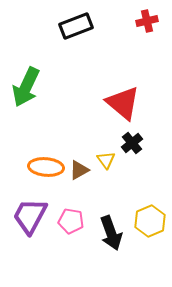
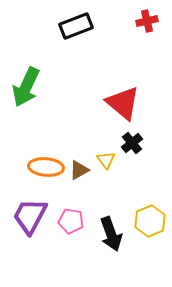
black arrow: moved 1 px down
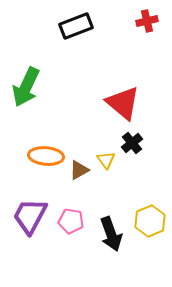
orange ellipse: moved 11 px up
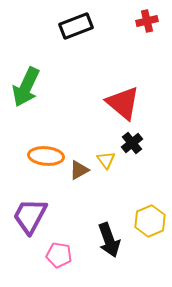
pink pentagon: moved 12 px left, 34 px down
black arrow: moved 2 px left, 6 px down
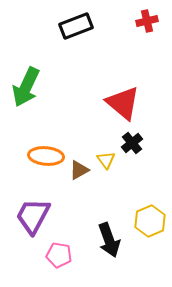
purple trapezoid: moved 3 px right
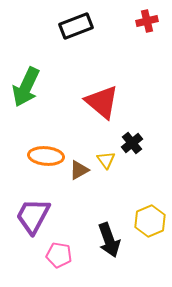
red triangle: moved 21 px left, 1 px up
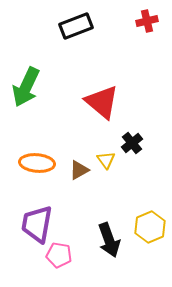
orange ellipse: moved 9 px left, 7 px down
purple trapezoid: moved 4 px right, 8 px down; rotated 18 degrees counterclockwise
yellow hexagon: moved 6 px down
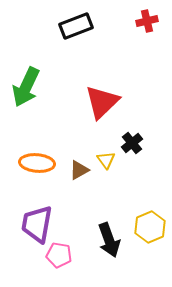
red triangle: rotated 36 degrees clockwise
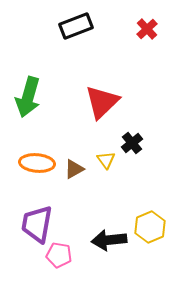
red cross: moved 8 px down; rotated 30 degrees counterclockwise
green arrow: moved 2 px right, 10 px down; rotated 9 degrees counterclockwise
brown triangle: moved 5 px left, 1 px up
black arrow: rotated 104 degrees clockwise
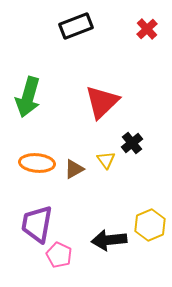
yellow hexagon: moved 2 px up
pink pentagon: rotated 15 degrees clockwise
